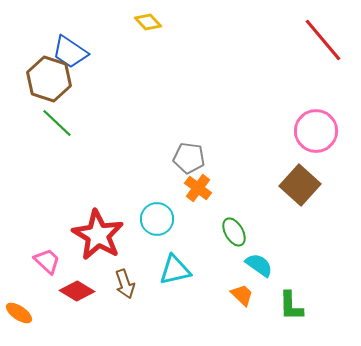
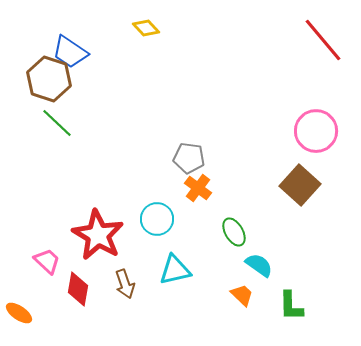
yellow diamond: moved 2 px left, 6 px down
red diamond: moved 1 px right, 2 px up; rotated 68 degrees clockwise
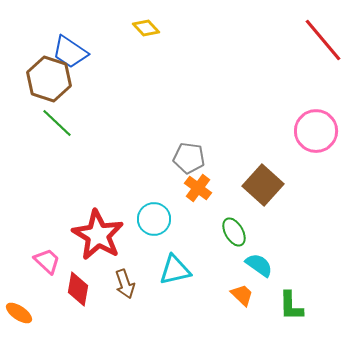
brown square: moved 37 px left
cyan circle: moved 3 px left
